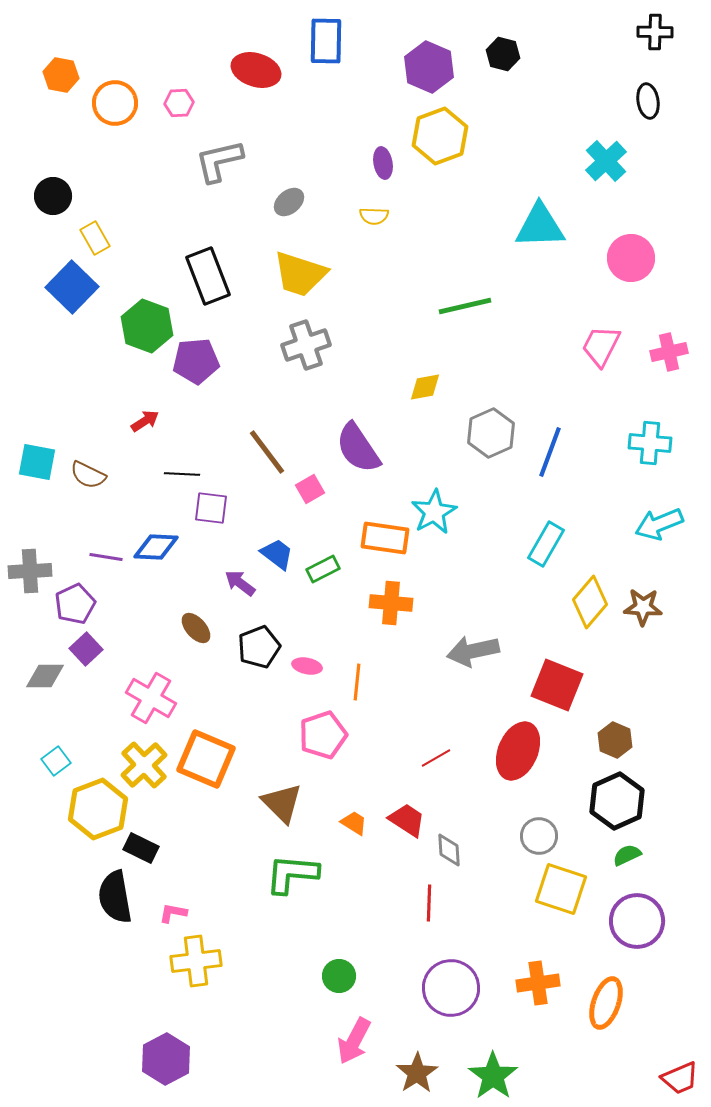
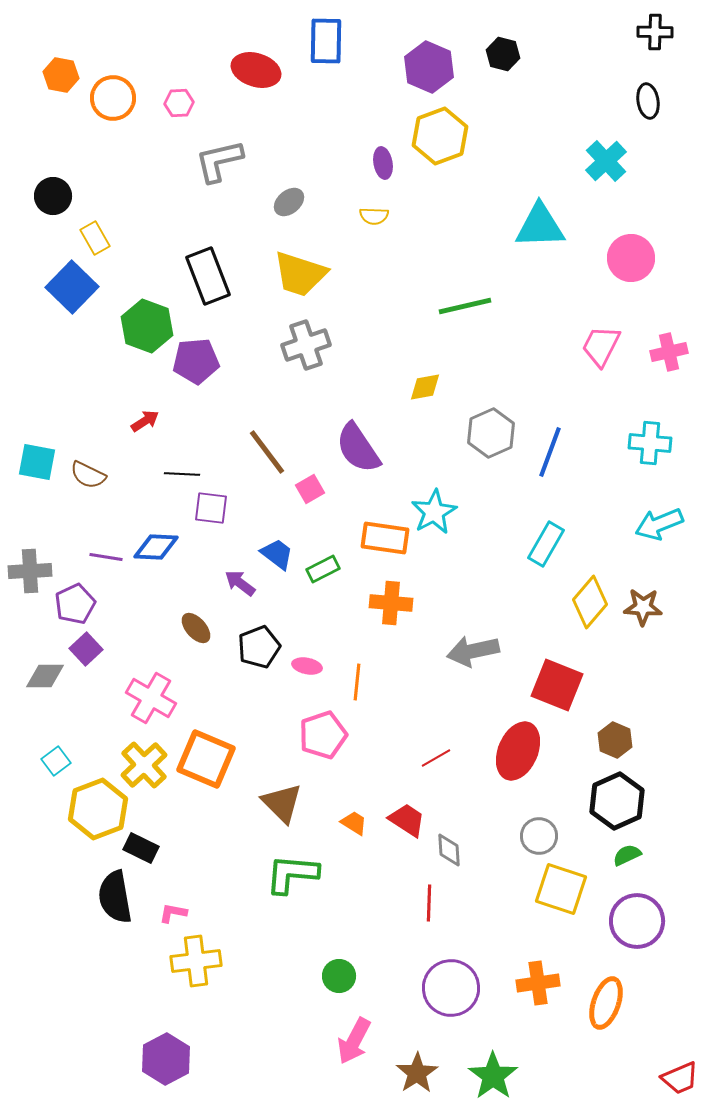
orange circle at (115, 103): moved 2 px left, 5 px up
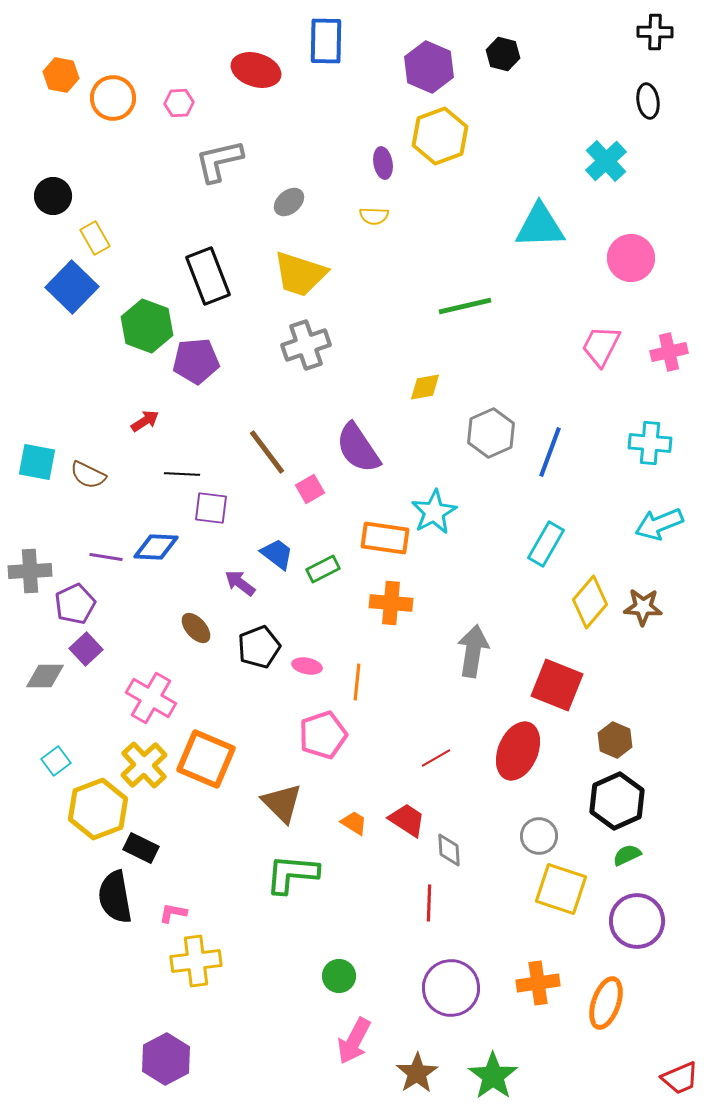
gray arrow at (473, 651): rotated 111 degrees clockwise
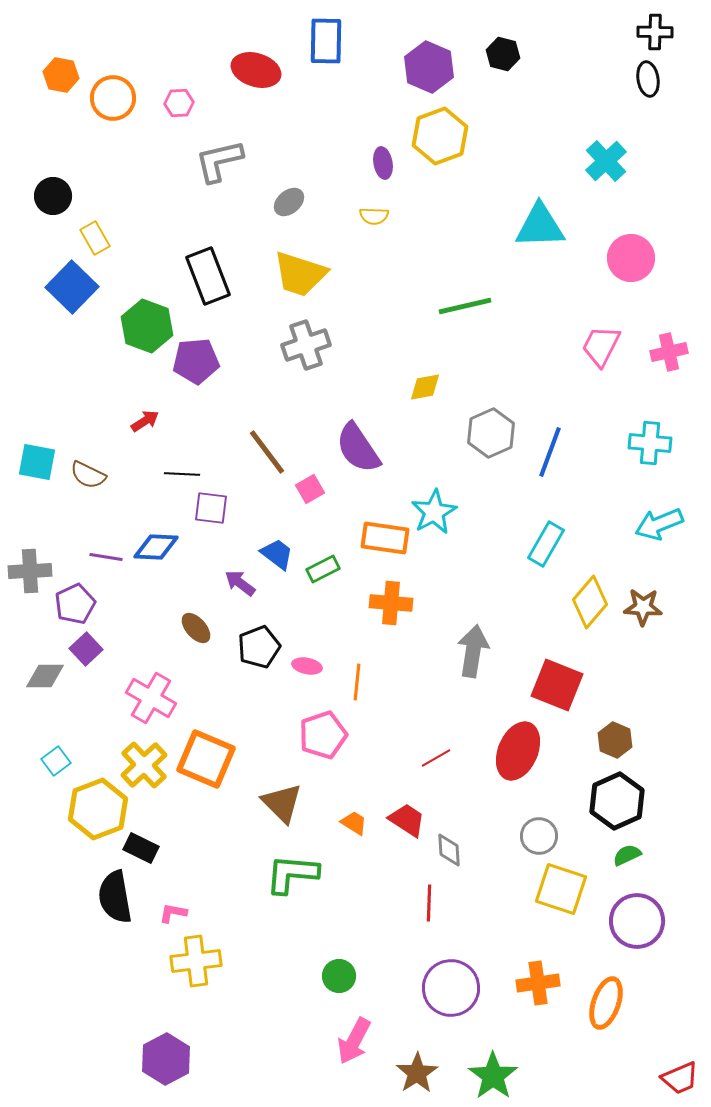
black ellipse at (648, 101): moved 22 px up
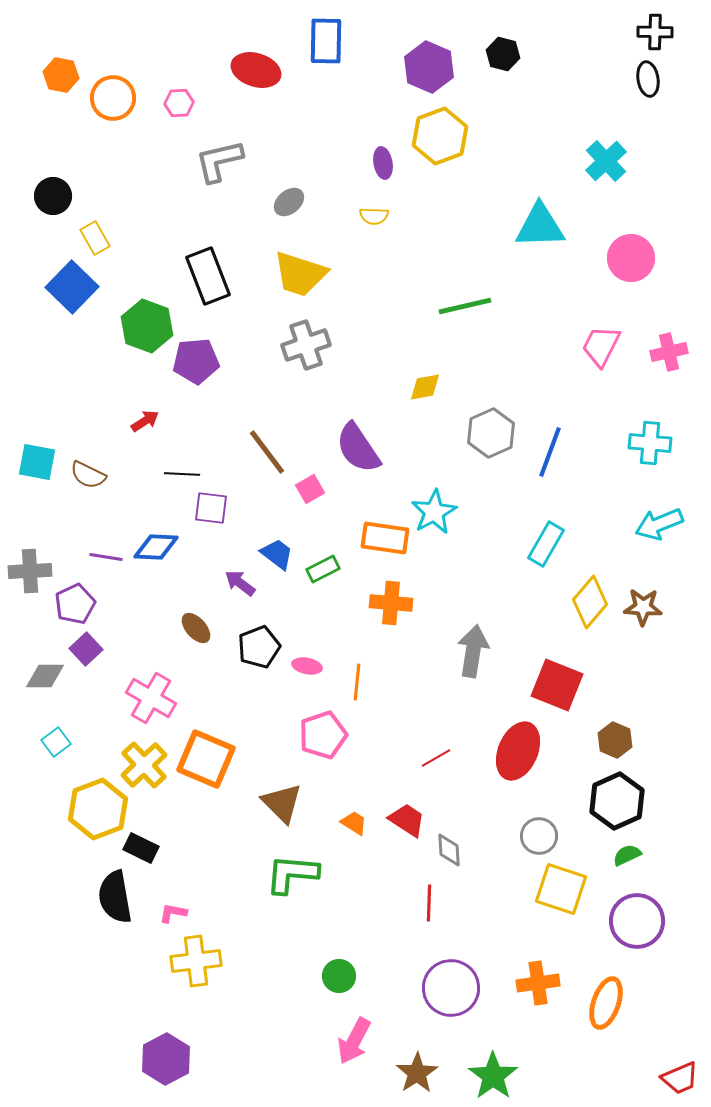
cyan square at (56, 761): moved 19 px up
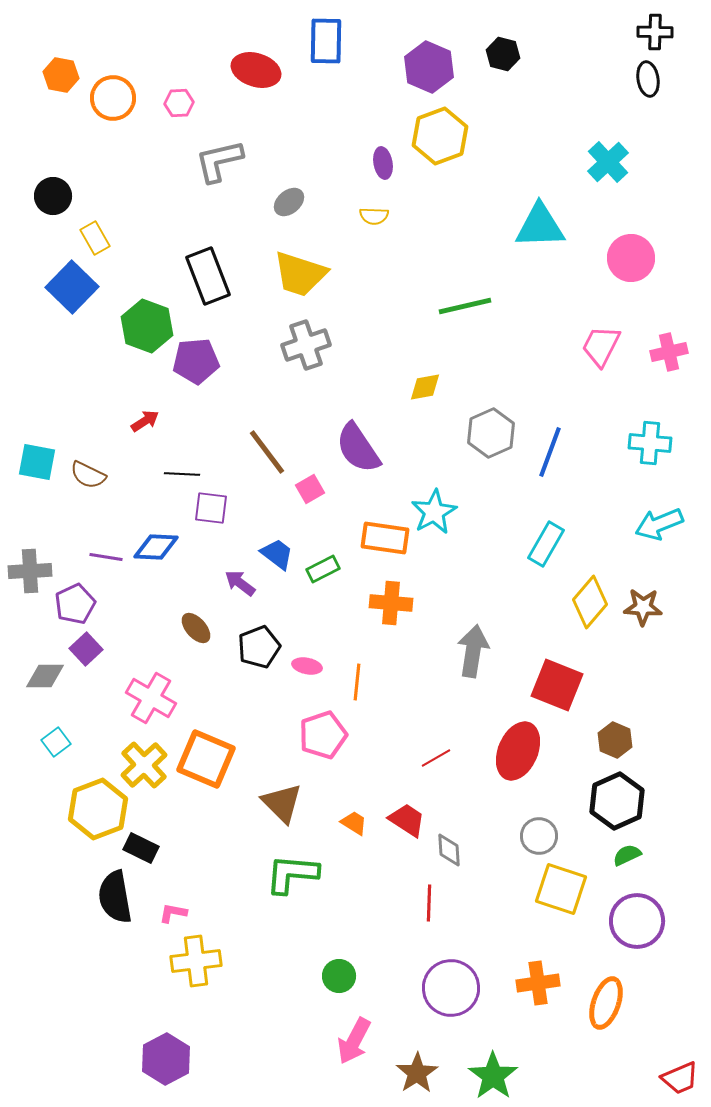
cyan cross at (606, 161): moved 2 px right, 1 px down
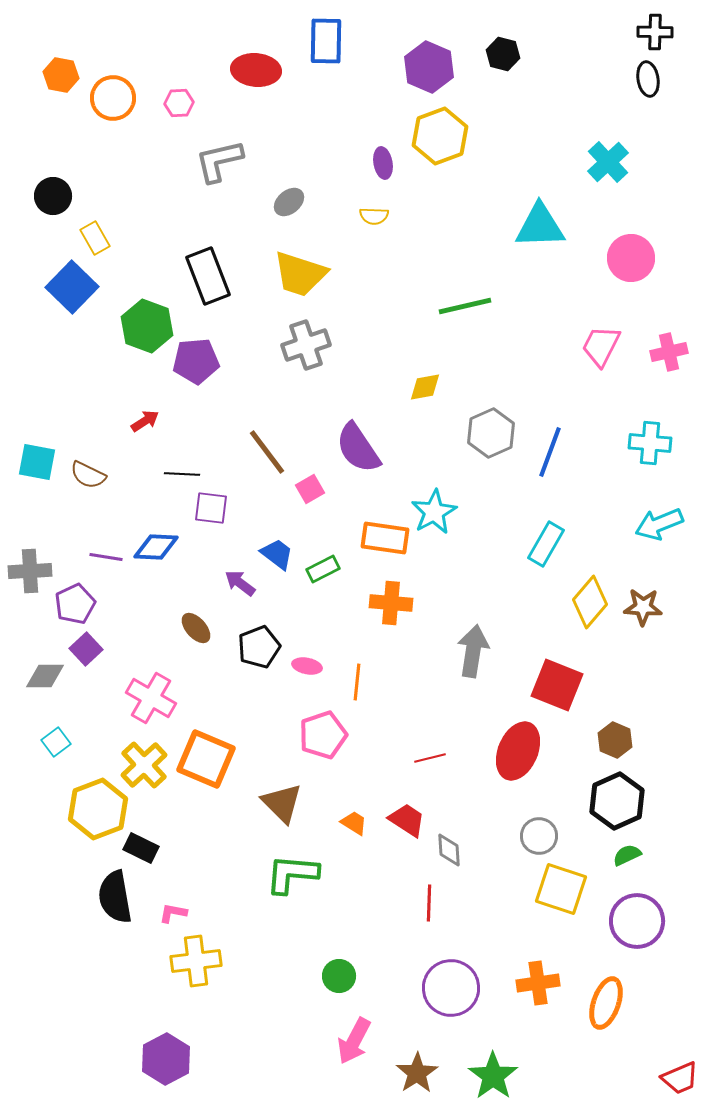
red ellipse at (256, 70): rotated 12 degrees counterclockwise
red line at (436, 758): moved 6 px left; rotated 16 degrees clockwise
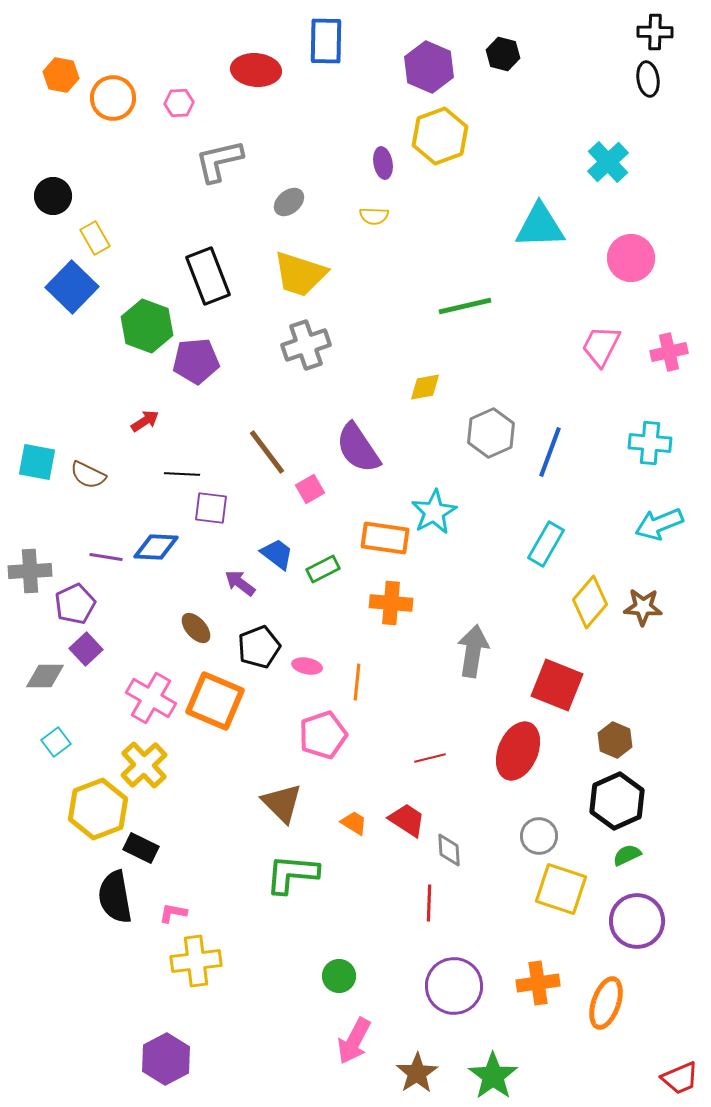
orange square at (206, 759): moved 9 px right, 58 px up
purple circle at (451, 988): moved 3 px right, 2 px up
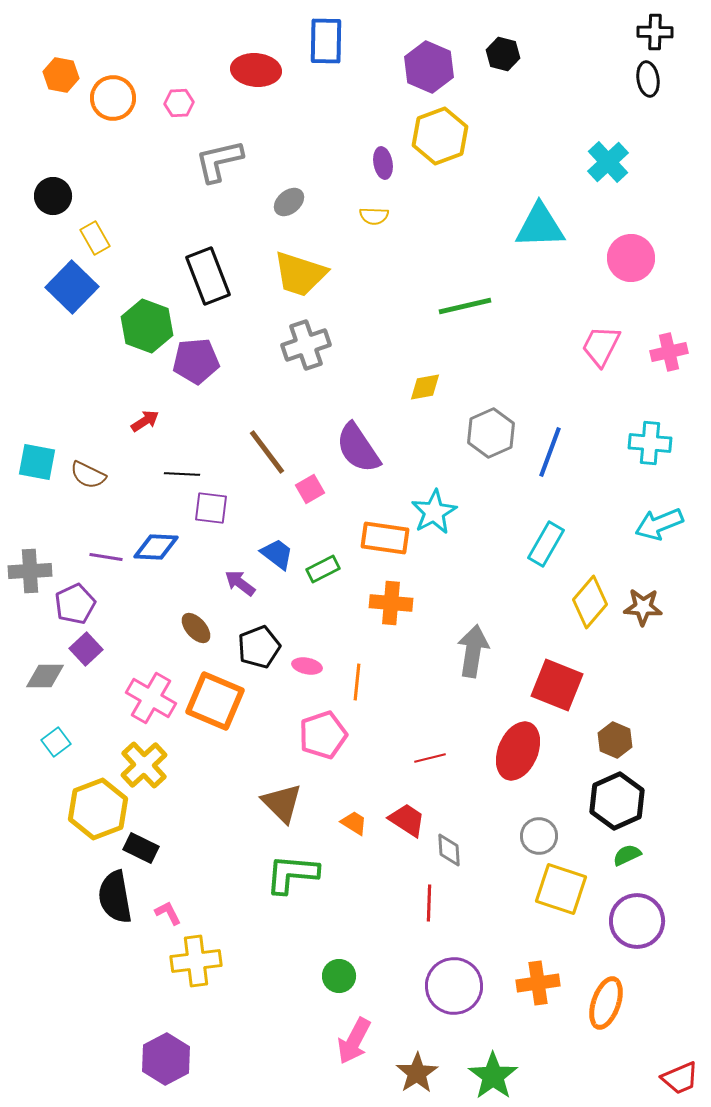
pink L-shape at (173, 913): moved 5 px left; rotated 52 degrees clockwise
